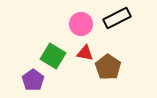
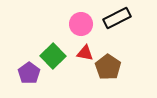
green square: rotated 15 degrees clockwise
purple pentagon: moved 4 px left, 7 px up
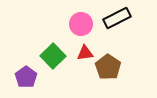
red triangle: rotated 18 degrees counterclockwise
purple pentagon: moved 3 px left, 4 px down
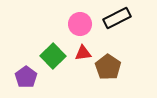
pink circle: moved 1 px left
red triangle: moved 2 px left
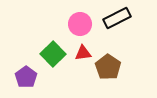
green square: moved 2 px up
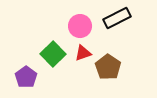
pink circle: moved 2 px down
red triangle: rotated 12 degrees counterclockwise
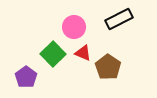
black rectangle: moved 2 px right, 1 px down
pink circle: moved 6 px left, 1 px down
red triangle: rotated 42 degrees clockwise
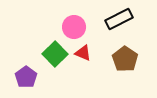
green square: moved 2 px right
brown pentagon: moved 17 px right, 8 px up
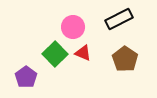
pink circle: moved 1 px left
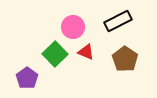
black rectangle: moved 1 px left, 2 px down
red triangle: moved 3 px right, 1 px up
purple pentagon: moved 1 px right, 1 px down
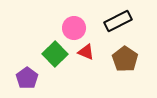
pink circle: moved 1 px right, 1 px down
